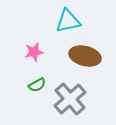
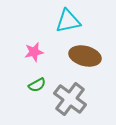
gray cross: rotated 12 degrees counterclockwise
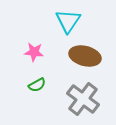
cyan triangle: rotated 44 degrees counterclockwise
pink star: rotated 18 degrees clockwise
gray cross: moved 13 px right
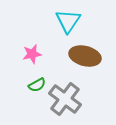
pink star: moved 2 px left, 2 px down; rotated 18 degrees counterclockwise
gray cross: moved 18 px left
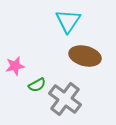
pink star: moved 17 px left, 12 px down
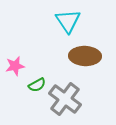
cyan triangle: rotated 8 degrees counterclockwise
brown ellipse: rotated 12 degrees counterclockwise
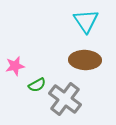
cyan triangle: moved 18 px right
brown ellipse: moved 4 px down
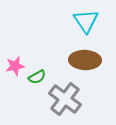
green semicircle: moved 8 px up
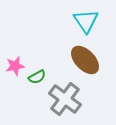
brown ellipse: rotated 44 degrees clockwise
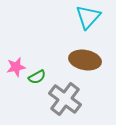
cyan triangle: moved 2 px right, 4 px up; rotated 16 degrees clockwise
brown ellipse: rotated 36 degrees counterclockwise
pink star: moved 1 px right, 1 px down
